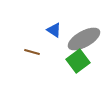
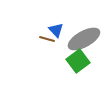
blue triangle: moved 2 px right; rotated 14 degrees clockwise
brown line: moved 15 px right, 13 px up
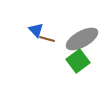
blue triangle: moved 20 px left
gray ellipse: moved 2 px left
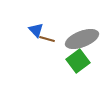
gray ellipse: rotated 8 degrees clockwise
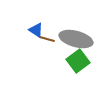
blue triangle: rotated 14 degrees counterclockwise
gray ellipse: moved 6 px left; rotated 36 degrees clockwise
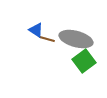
green square: moved 6 px right
